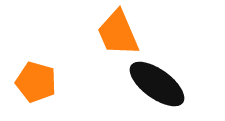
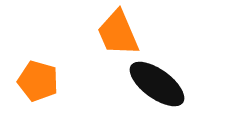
orange pentagon: moved 2 px right, 1 px up
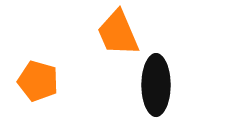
black ellipse: moved 1 px left, 1 px down; rotated 54 degrees clockwise
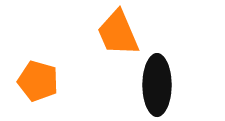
black ellipse: moved 1 px right
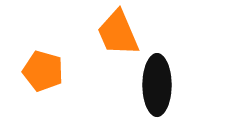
orange pentagon: moved 5 px right, 10 px up
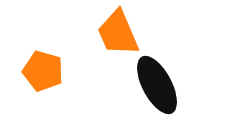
black ellipse: rotated 28 degrees counterclockwise
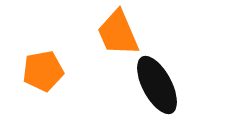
orange pentagon: rotated 27 degrees counterclockwise
